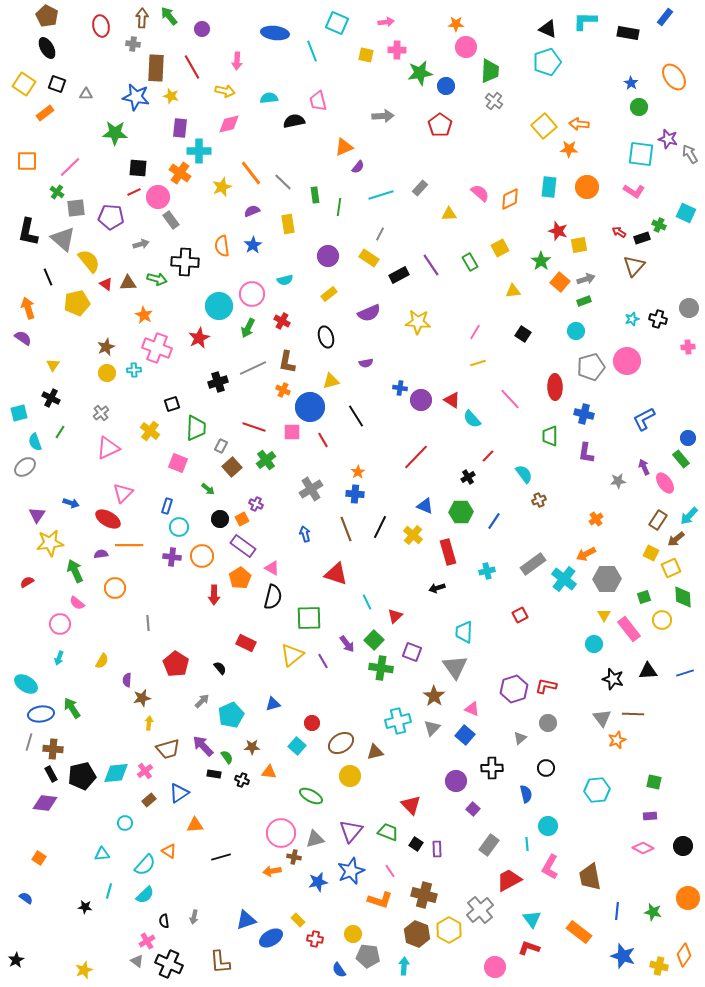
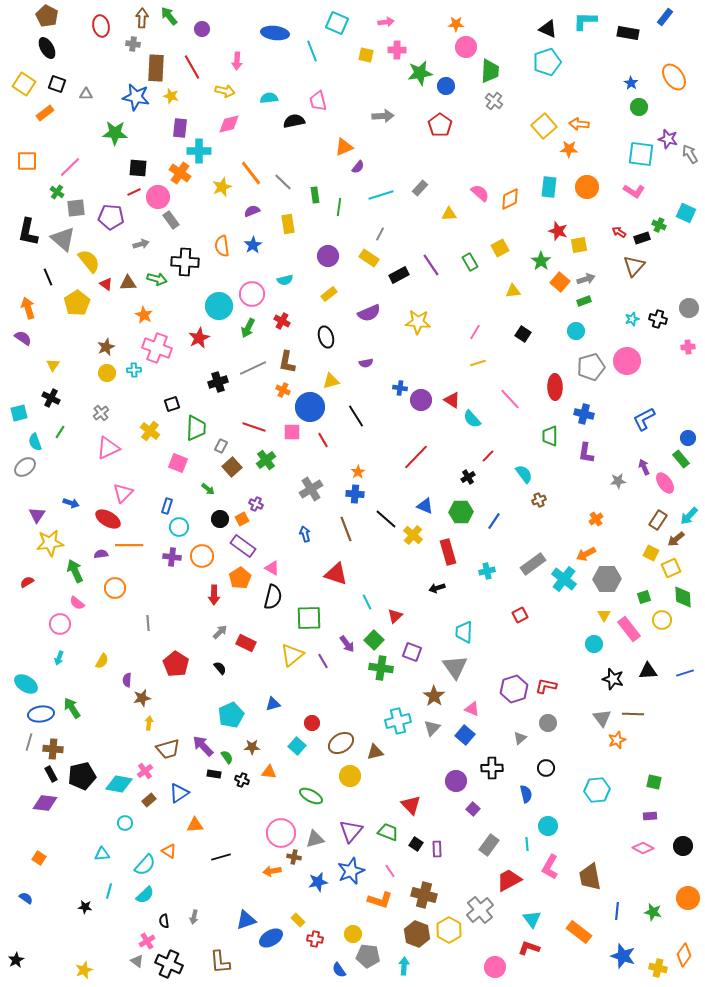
yellow pentagon at (77, 303): rotated 20 degrees counterclockwise
black line at (380, 527): moved 6 px right, 8 px up; rotated 75 degrees counterclockwise
gray arrow at (202, 701): moved 18 px right, 69 px up
cyan diamond at (116, 773): moved 3 px right, 11 px down; rotated 16 degrees clockwise
yellow cross at (659, 966): moved 1 px left, 2 px down
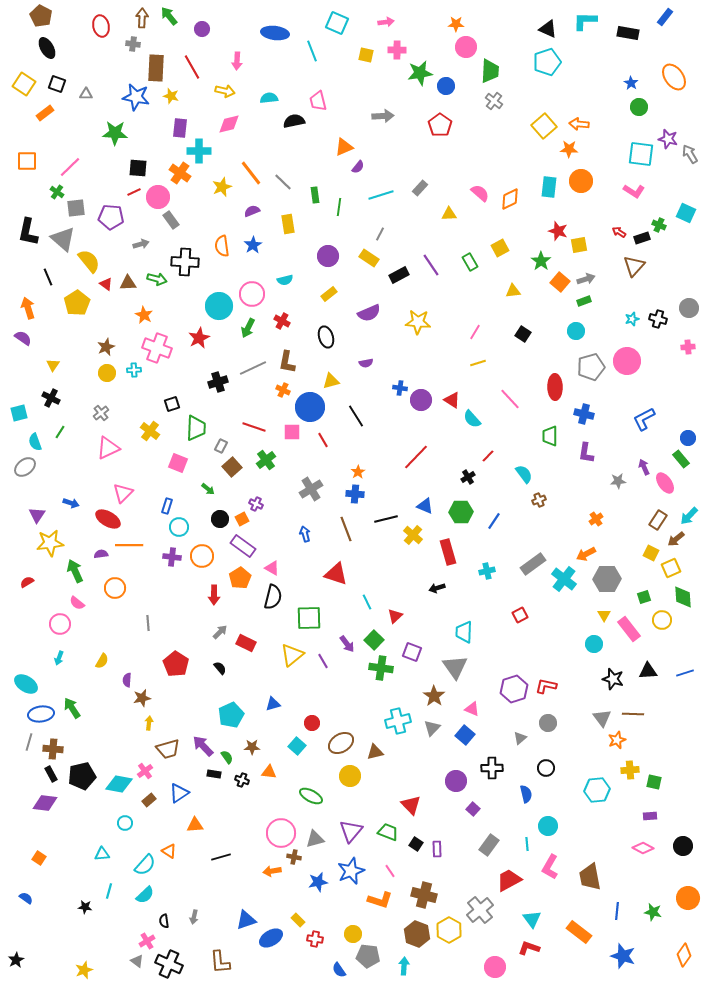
brown pentagon at (47, 16): moved 6 px left
orange circle at (587, 187): moved 6 px left, 6 px up
black line at (386, 519): rotated 55 degrees counterclockwise
yellow cross at (658, 968): moved 28 px left, 198 px up; rotated 18 degrees counterclockwise
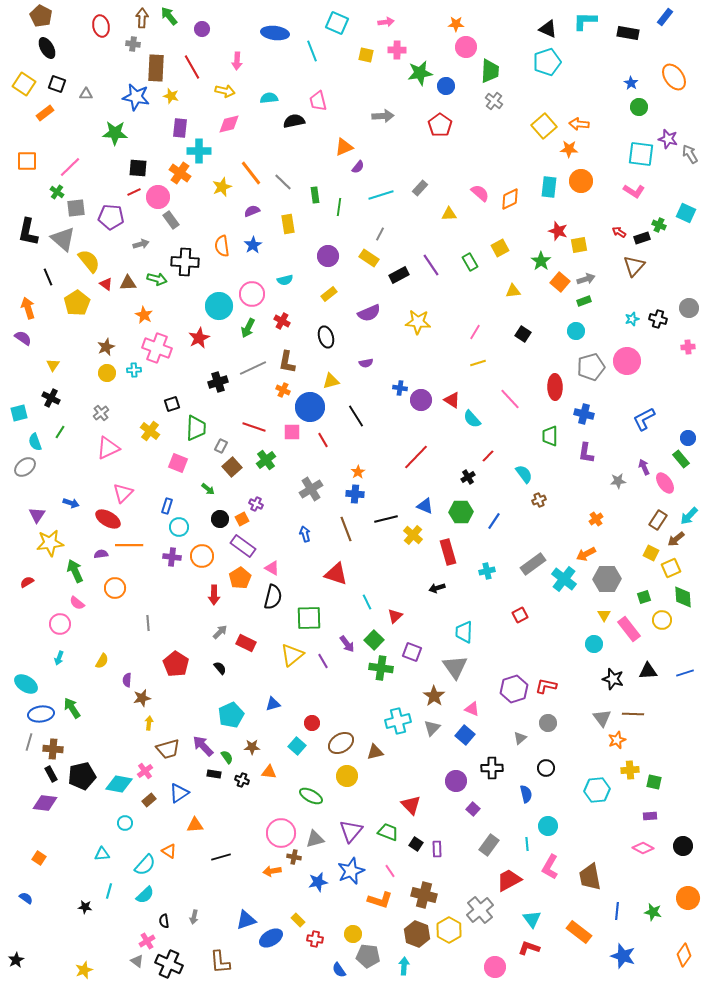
yellow circle at (350, 776): moved 3 px left
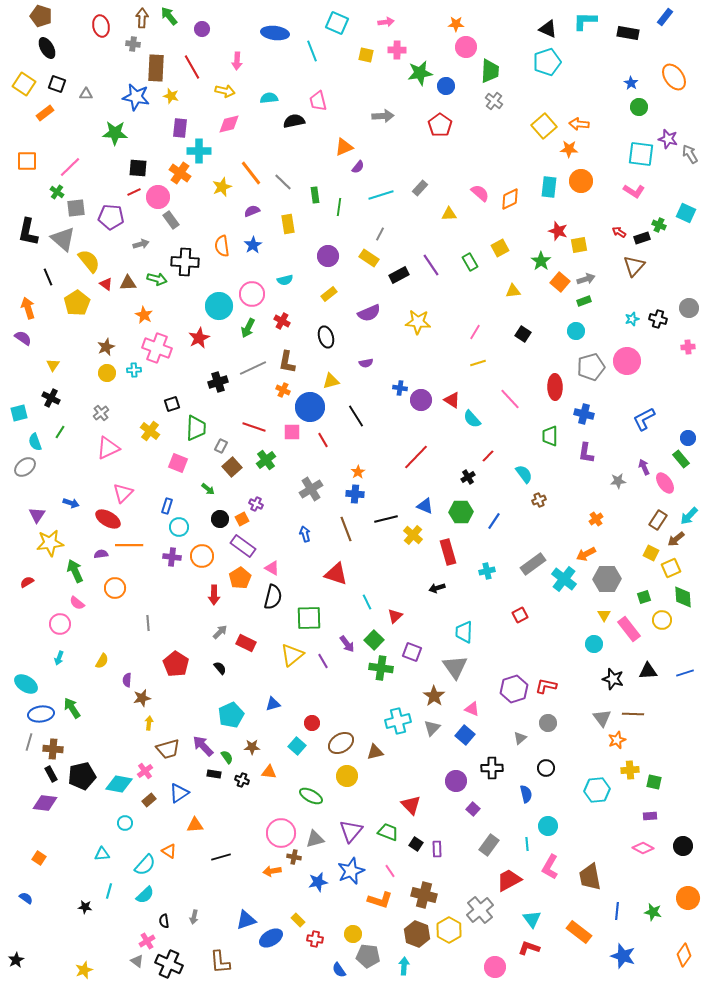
brown pentagon at (41, 16): rotated 10 degrees counterclockwise
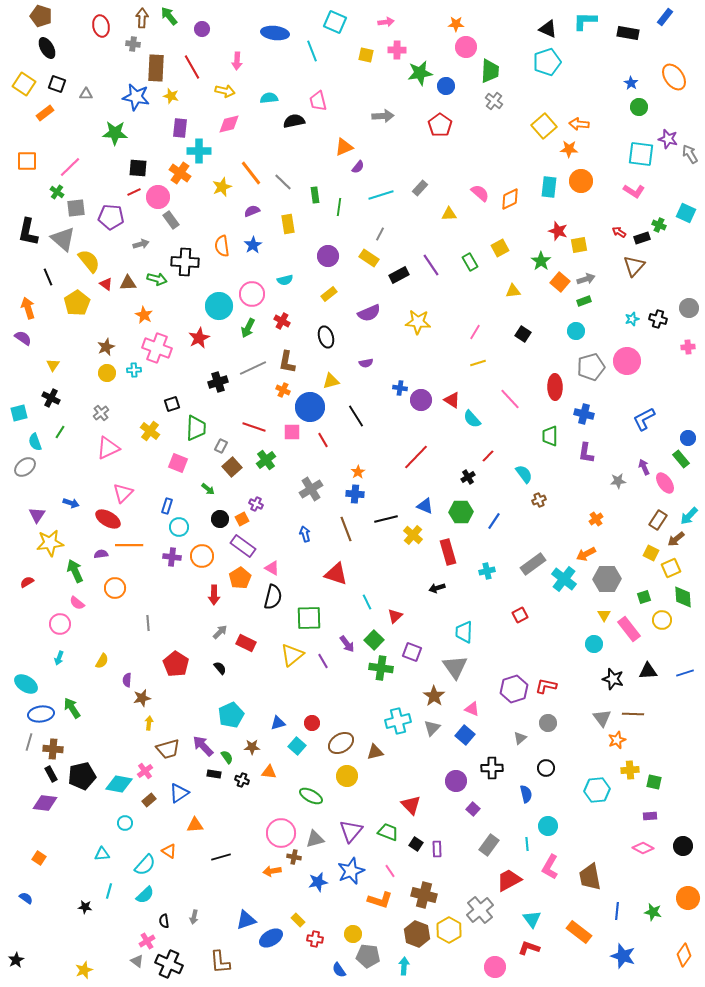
cyan square at (337, 23): moved 2 px left, 1 px up
blue triangle at (273, 704): moved 5 px right, 19 px down
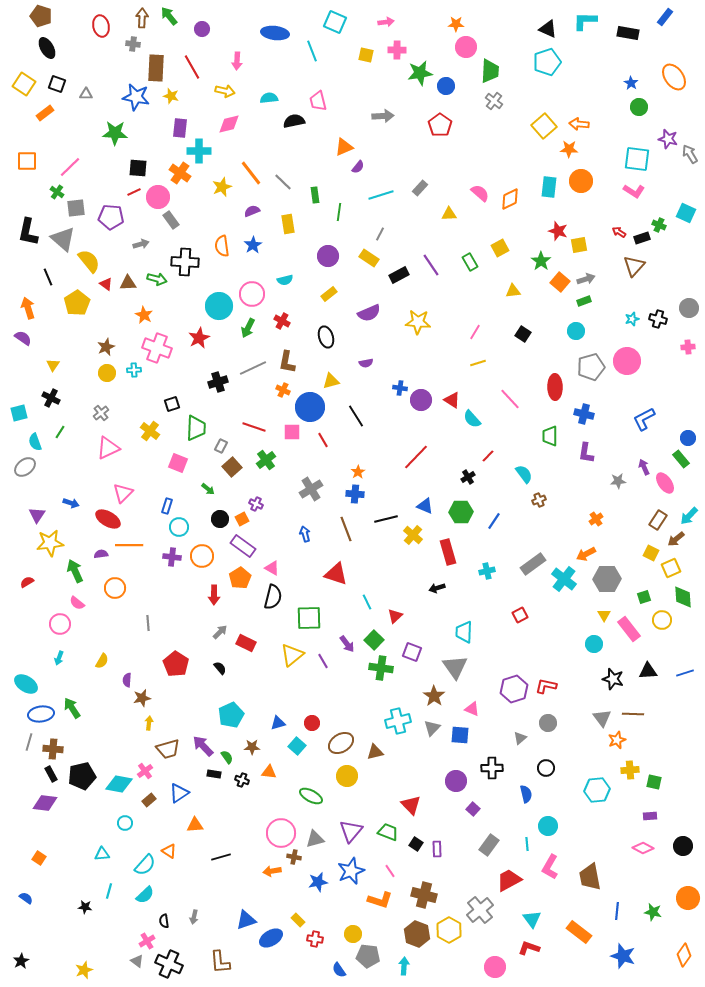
cyan square at (641, 154): moved 4 px left, 5 px down
green line at (339, 207): moved 5 px down
blue square at (465, 735): moved 5 px left; rotated 36 degrees counterclockwise
black star at (16, 960): moved 5 px right, 1 px down
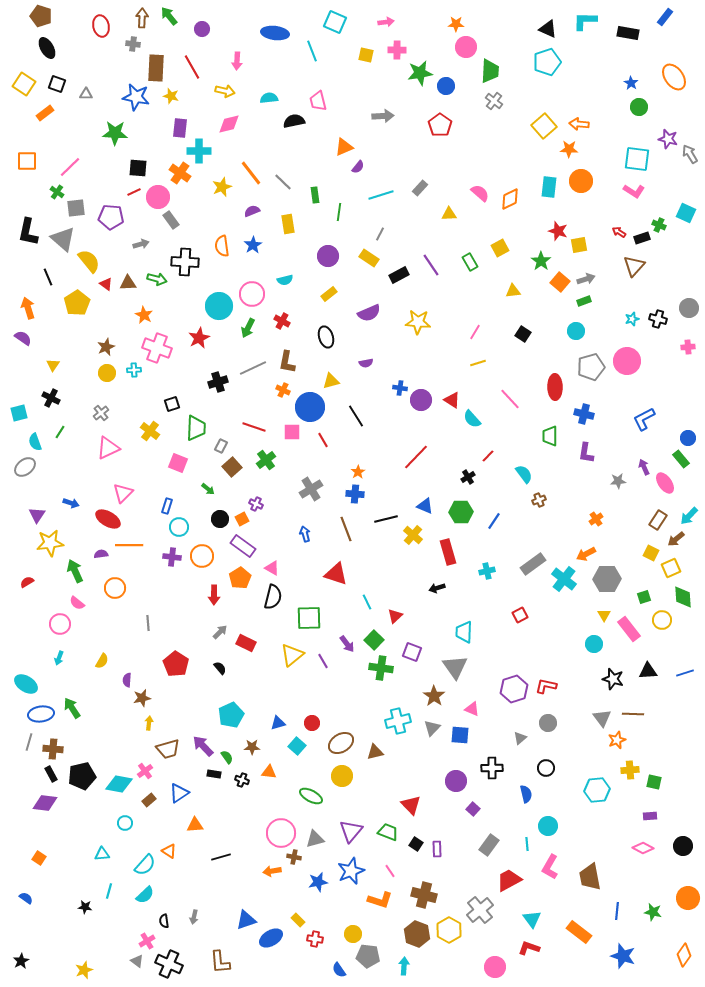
yellow circle at (347, 776): moved 5 px left
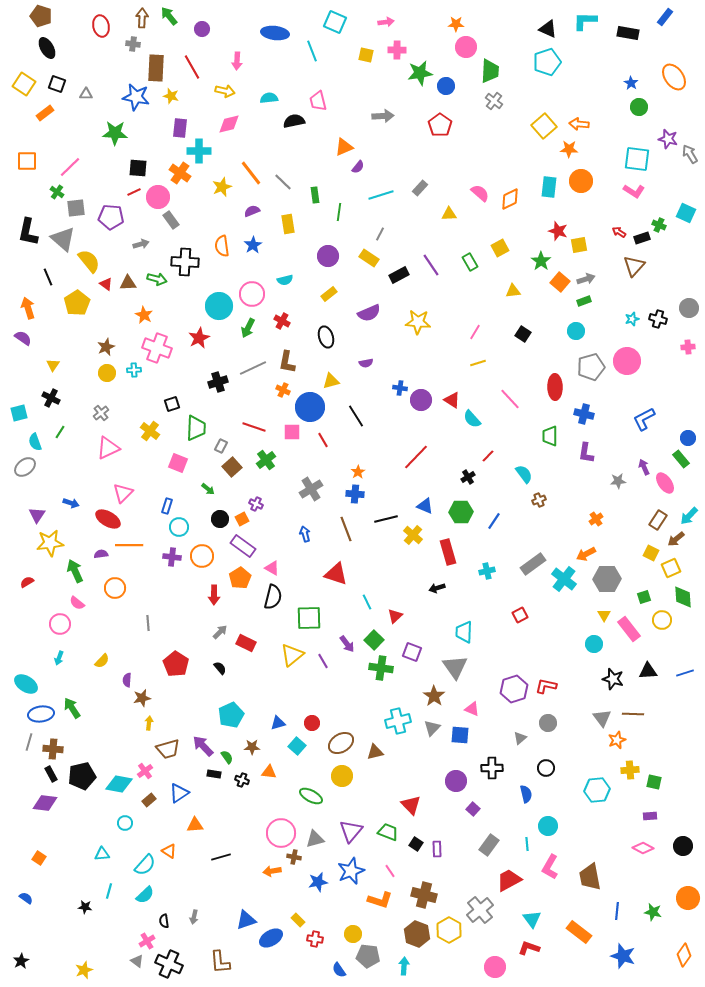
yellow semicircle at (102, 661): rotated 14 degrees clockwise
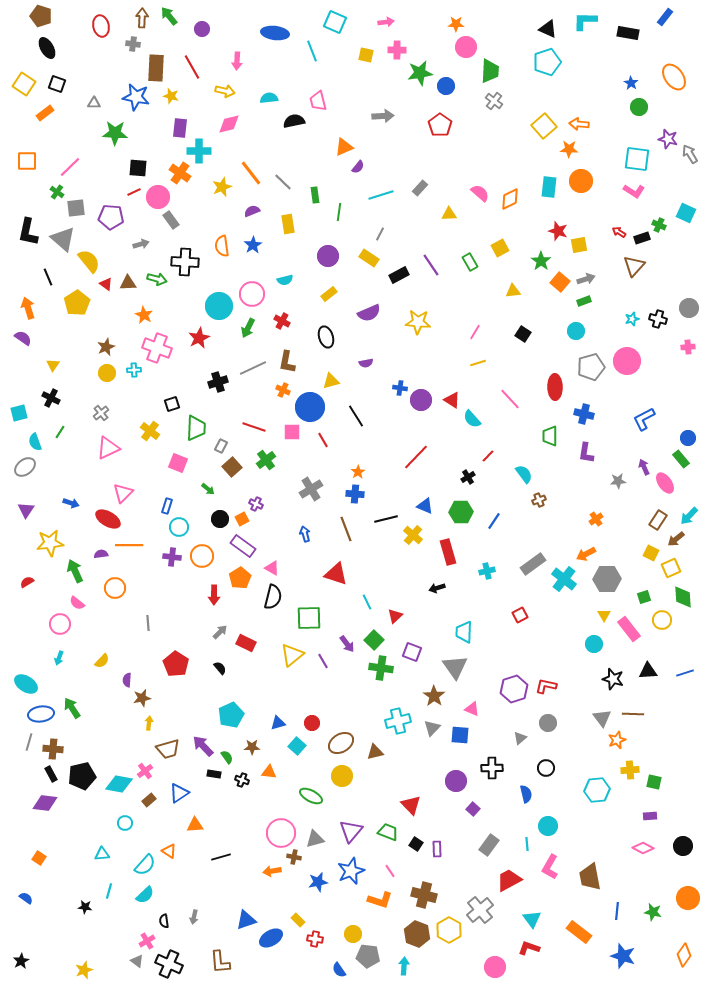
gray triangle at (86, 94): moved 8 px right, 9 px down
purple triangle at (37, 515): moved 11 px left, 5 px up
